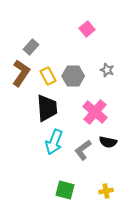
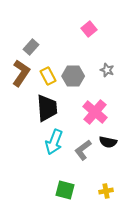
pink square: moved 2 px right
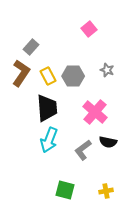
cyan arrow: moved 5 px left, 2 px up
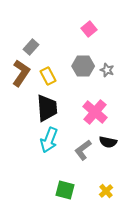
gray hexagon: moved 10 px right, 10 px up
yellow cross: rotated 32 degrees counterclockwise
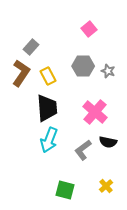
gray star: moved 1 px right, 1 px down
yellow cross: moved 5 px up
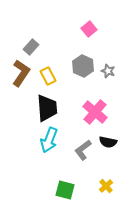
gray hexagon: rotated 25 degrees clockwise
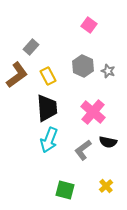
pink square: moved 4 px up; rotated 14 degrees counterclockwise
brown L-shape: moved 4 px left, 2 px down; rotated 20 degrees clockwise
pink cross: moved 2 px left
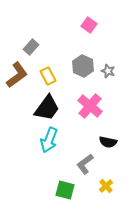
black trapezoid: rotated 40 degrees clockwise
pink cross: moved 3 px left, 6 px up
gray L-shape: moved 2 px right, 14 px down
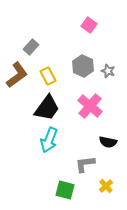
gray L-shape: rotated 30 degrees clockwise
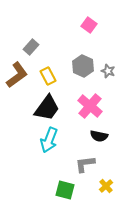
black semicircle: moved 9 px left, 6 px up
